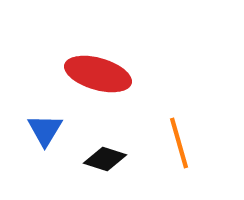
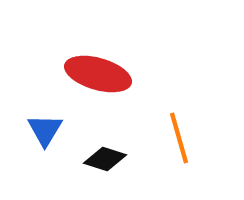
orange line: moved 5 px up
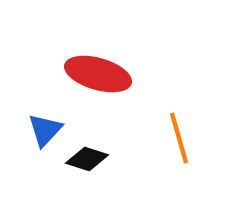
blue triangle: rotated 12 degrees clockwise
black diamond: moved 18 px left
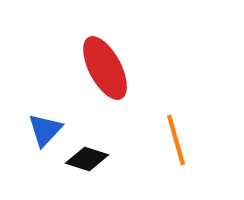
red ellipse: moved 7 px right, 6 px up; rotated 46 degrees clockwise
orange line: moved 3 px left, 2 px down
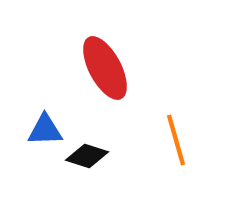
blue triangle: rotated 45 degrees clockwise
black diamond: moved 3 px up
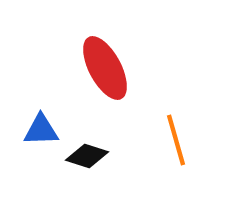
blue triangle: moved 4 px left
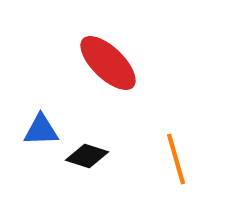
red ellipse: moved 3 px right, 5 px up; rotated 18 degrees counterclockwise
orange line: moved 19 px down
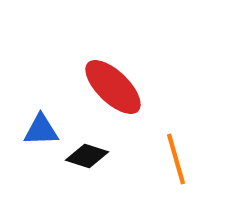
red ellipse: moved 5 px right, 24 px down
